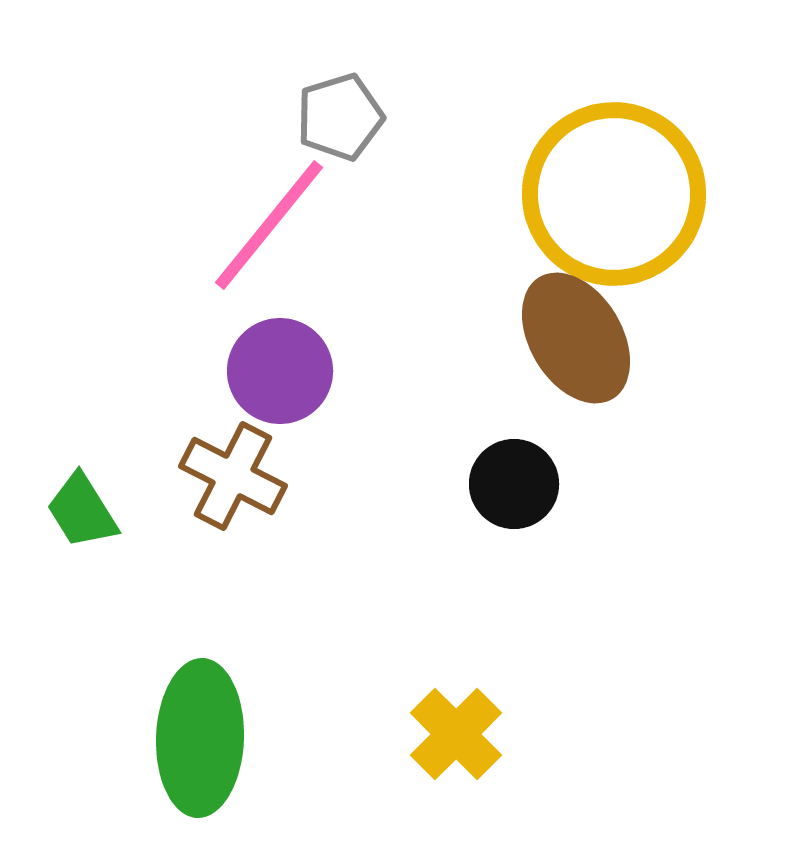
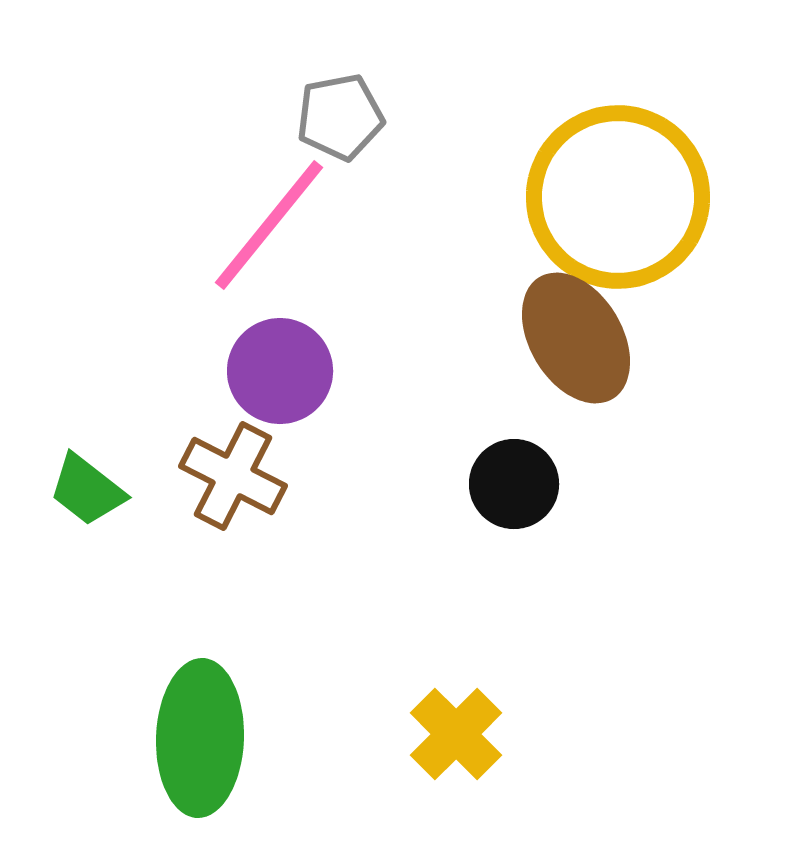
gray pentagon: rotated 6 degrees clockwise
yellow circle: moved 4 px right, 3 px down
green trapezoid: moved 5 px right, 21 px up; rotated 20 degrees counterclockwise
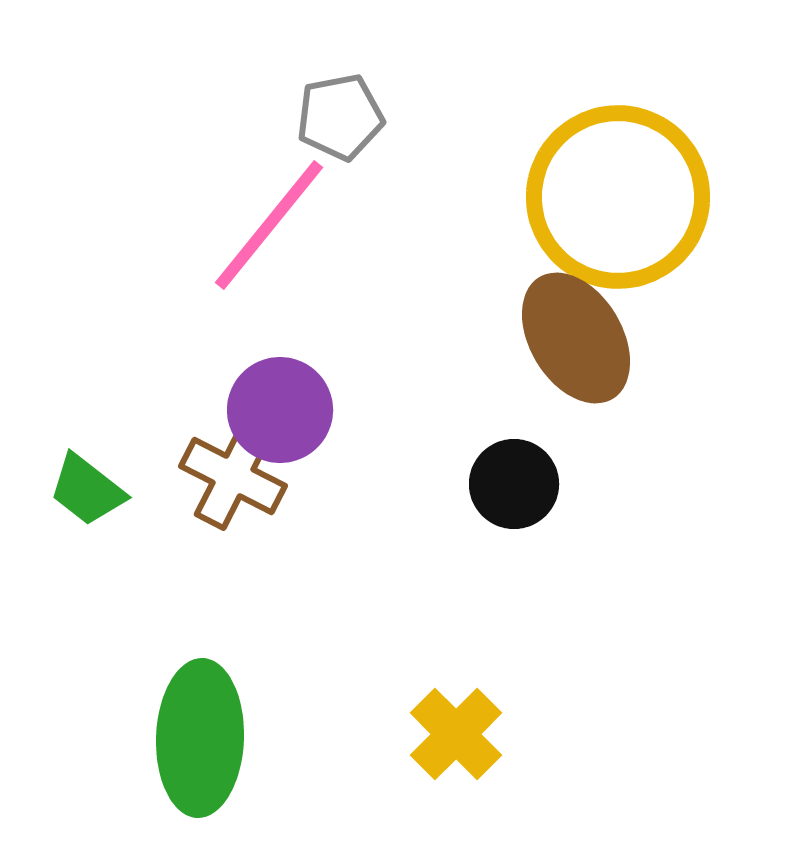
purple circle: moved 39 px down
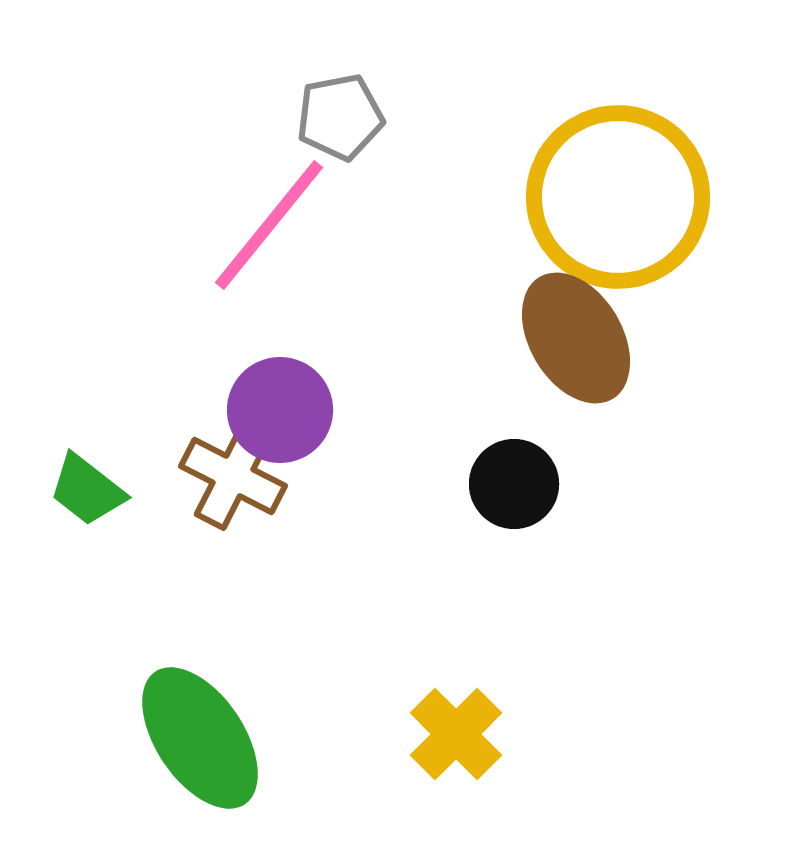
green ellipse: rotated 36 degrees counterclockwise
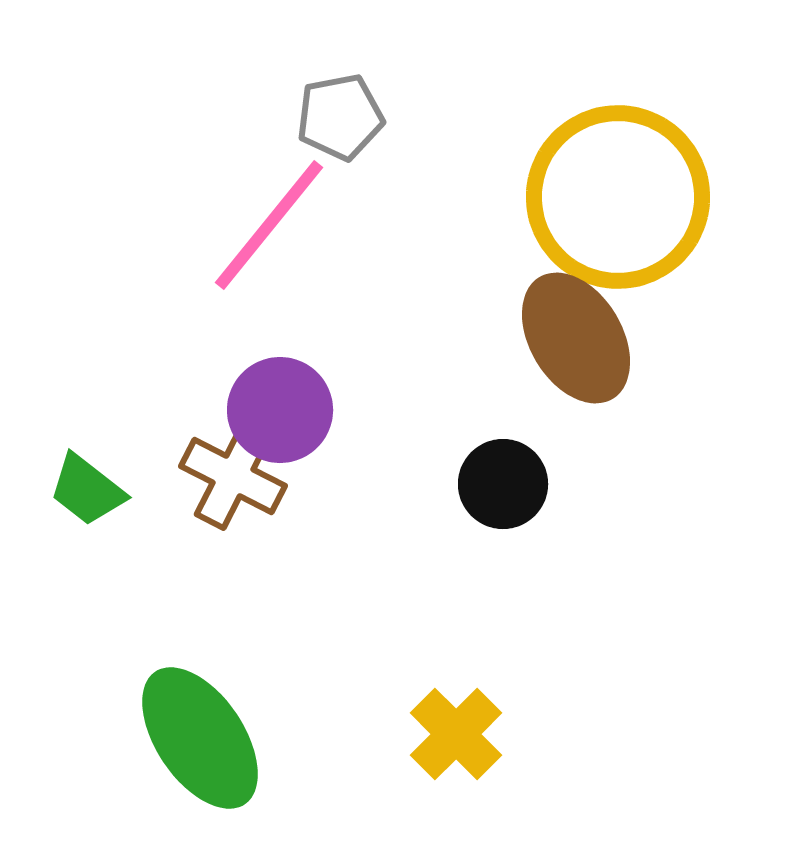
black circle: moved 11 px left
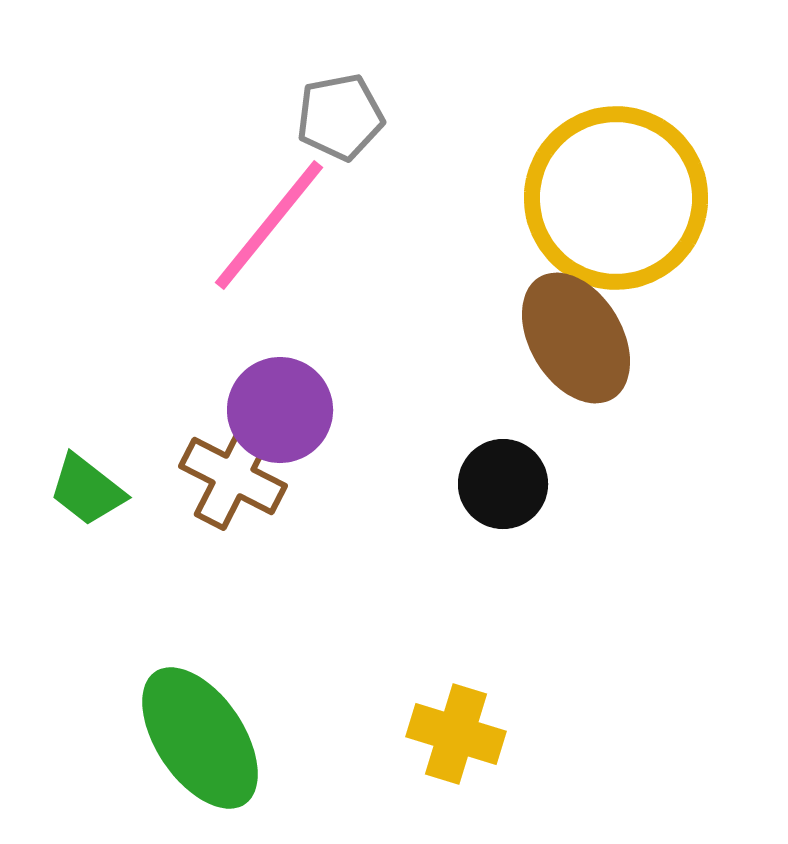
yellow circle: moved 2 px left, 1 px down
yellow cross: rotated 28 degrees counterclockwise
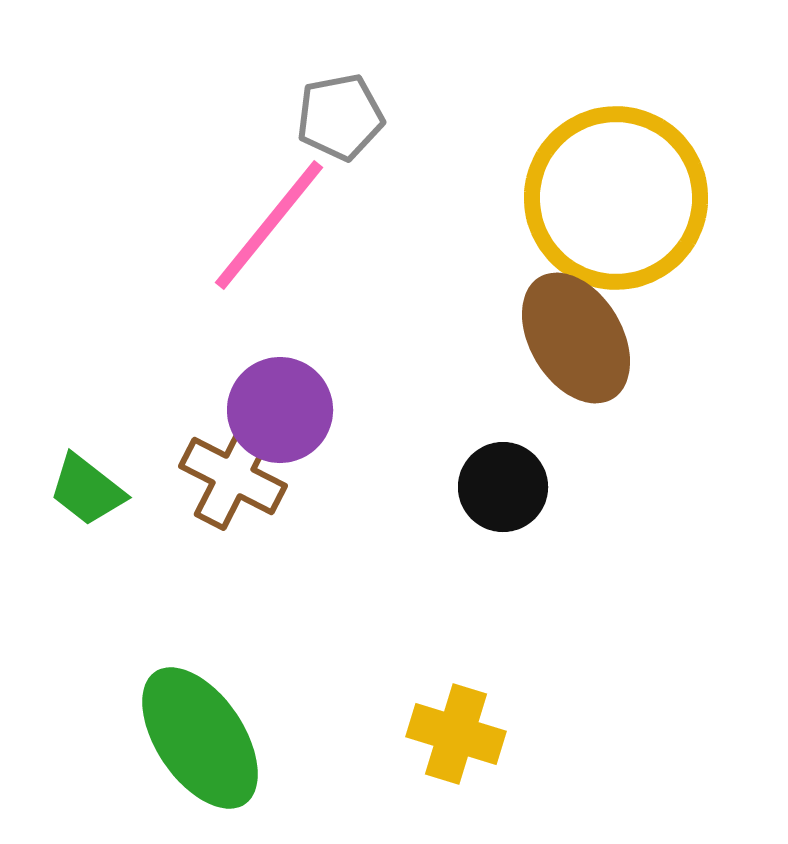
black circle: moved 3 px down
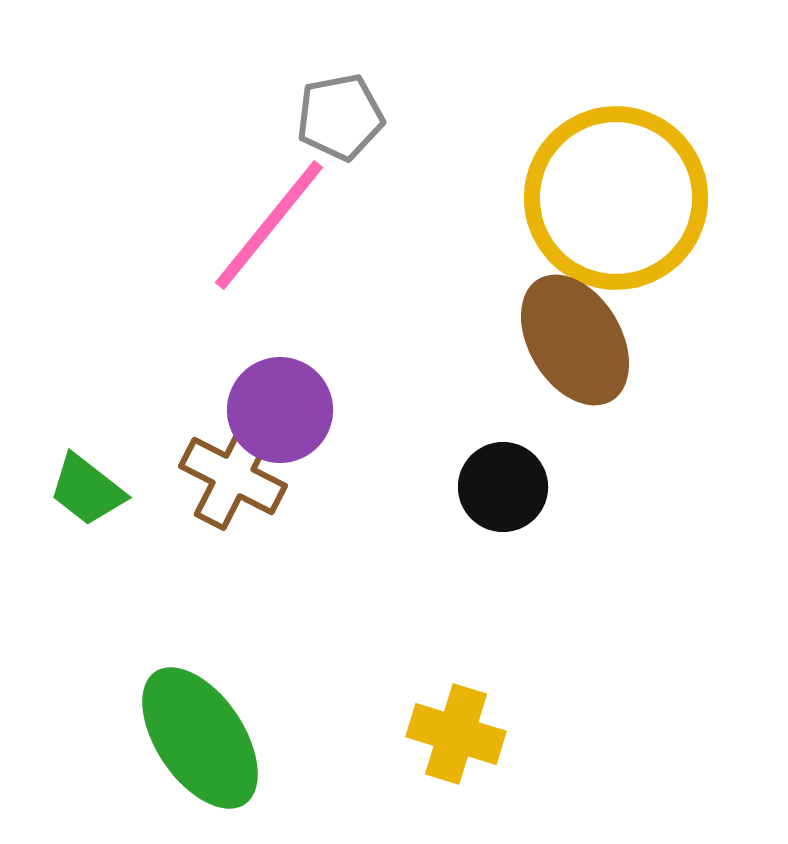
brown ellipse: moved 1 px left, 2 px down
